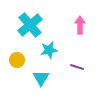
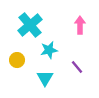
purple line: rotated 32 degrees clockwise
cyan triangle: moved 4 px right
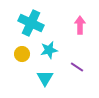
cyan cross: moved 1 px right, 2 px up; rotated 25 degrees counterclockwise
yellow circle: moved 5 px right, 6 px up
purple line: rotated 16 degrees counterclockwise
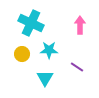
cyan star: rotated 12 degrees clockwise
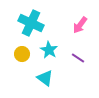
pink arrow: rotated 144 degrees counterclockwise
cyan star: rotated 30 degrees clockwise
purple line: moved 1 px right, 9 px up
cyan triangle: rotated 24 degrees counterclockwise
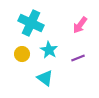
purple line: rotated 56 degrees counterclockwise
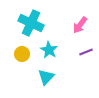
purple line: moved 8 px right, 6 px up
cyan triangle: moved 1 px right, 1 px up; rotated 36 degrees clockwise
